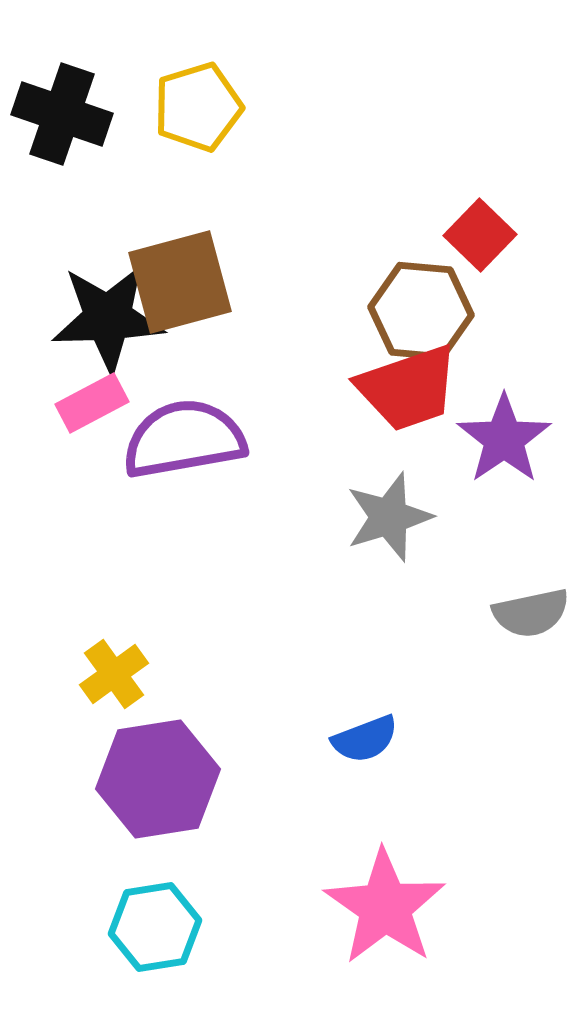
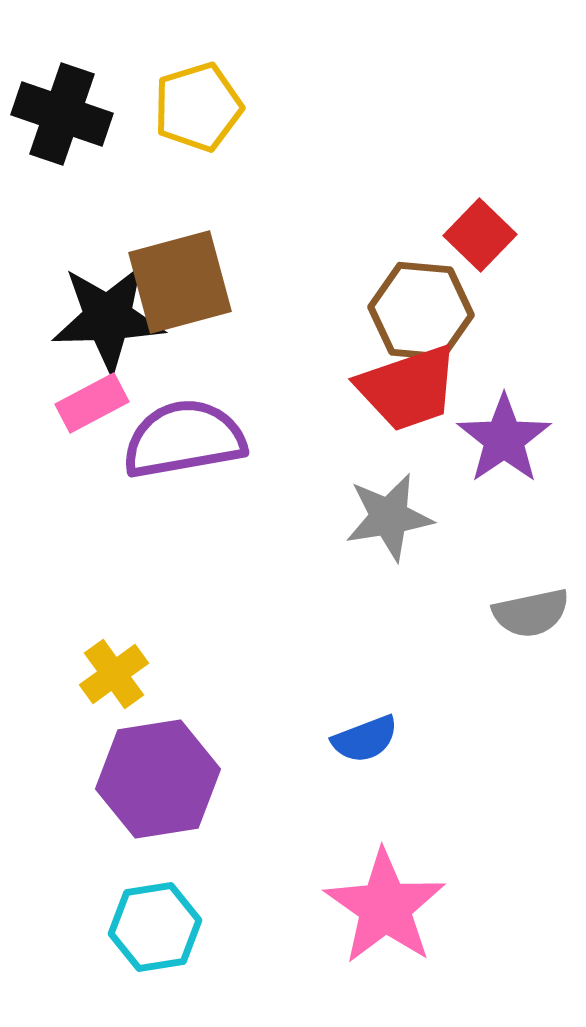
gray star: rotated 8 degrees clockwise
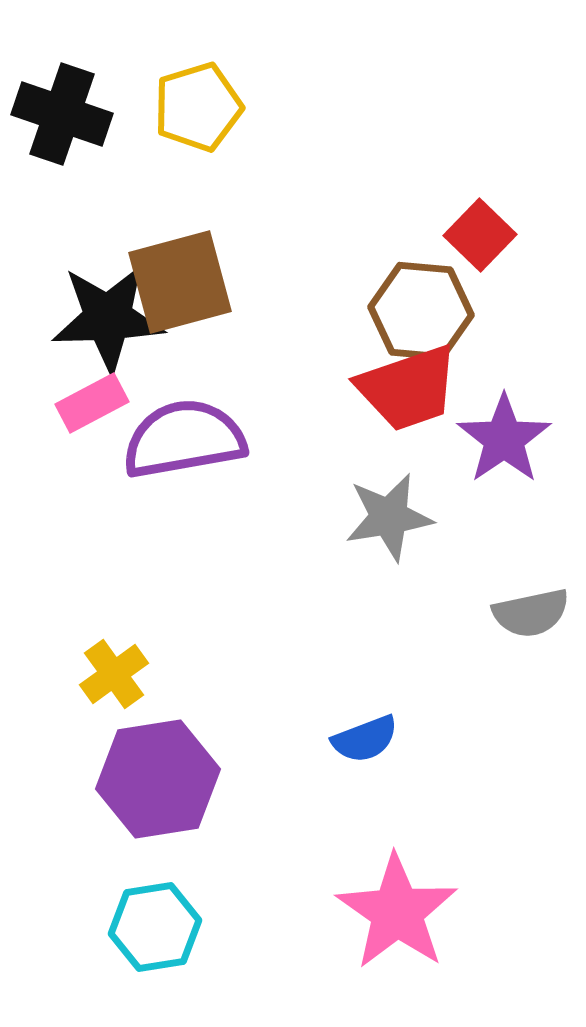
pink star: moved 12 px right, 5 px down
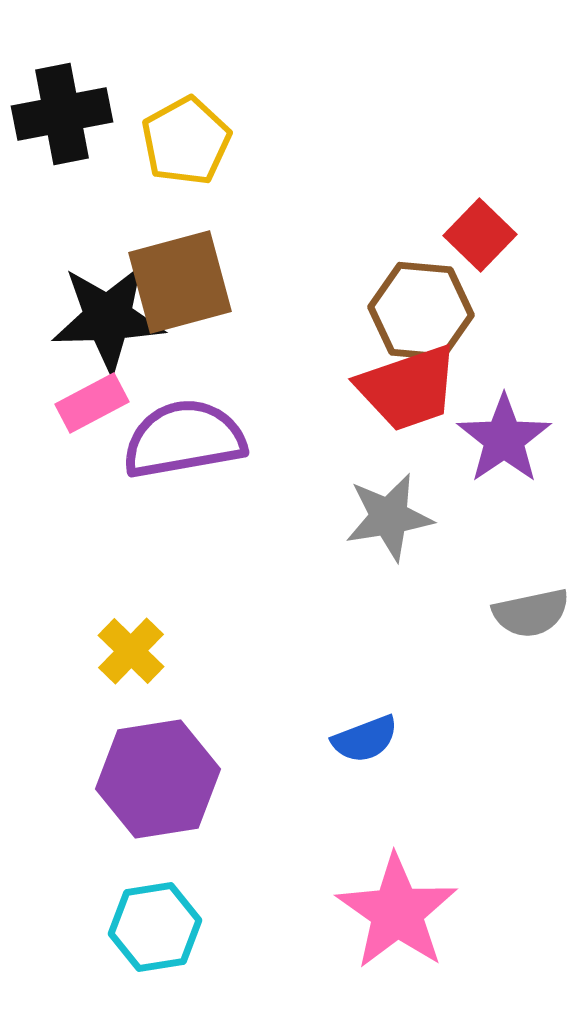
yellow pentagon: moved 12 px left, 34 px down; rotated 12 degrees counterclockwise
black cross: rotated 30 degrees counterclockwise
yellow cross: moved 17 px right, 23 px up; rotated 10 degrees counterclockwise
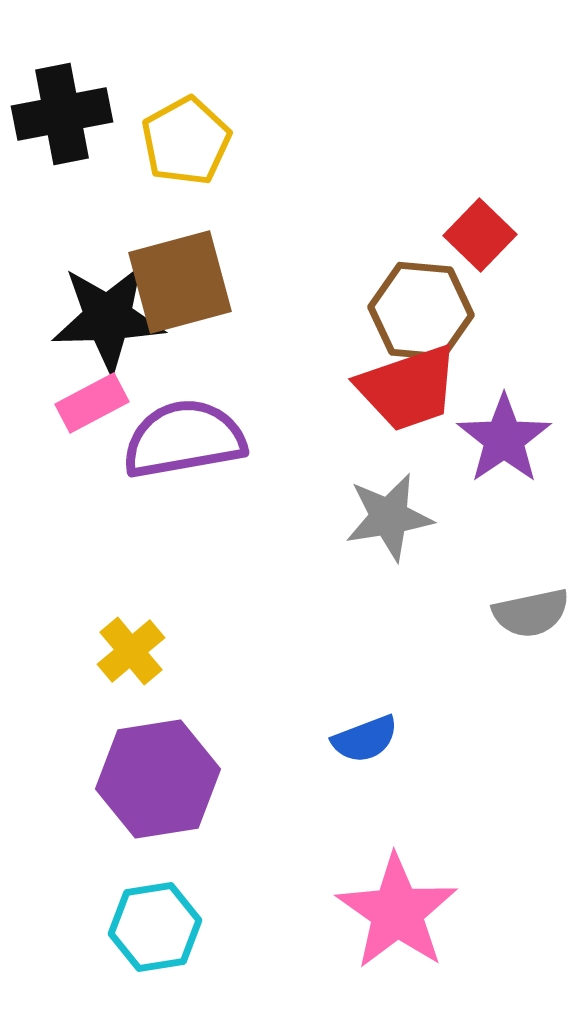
yellow cross: rotated 6 degrees clockwise
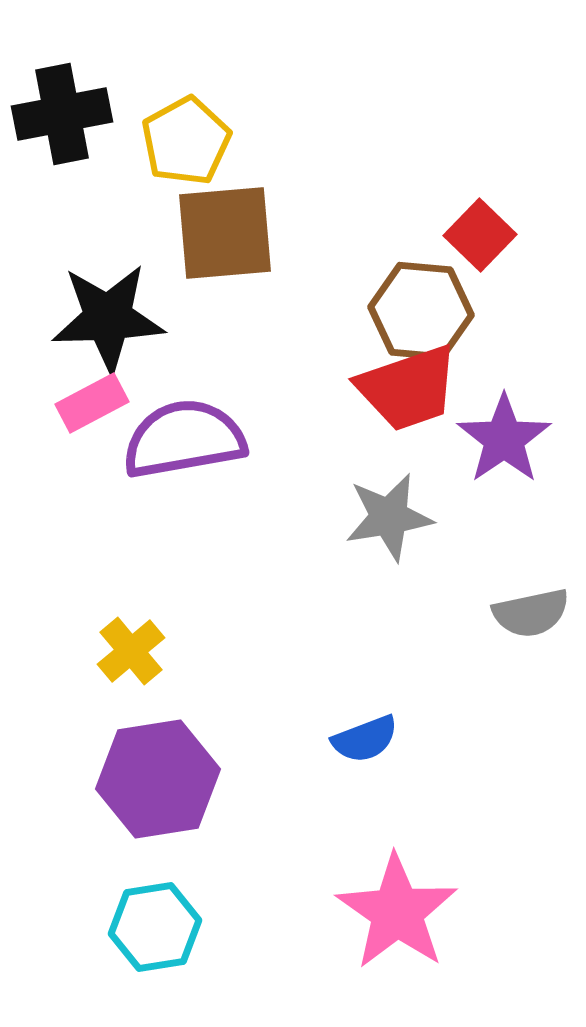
brown square: moved 45 px right, 49 px up; rotated 10 degrees clockwise
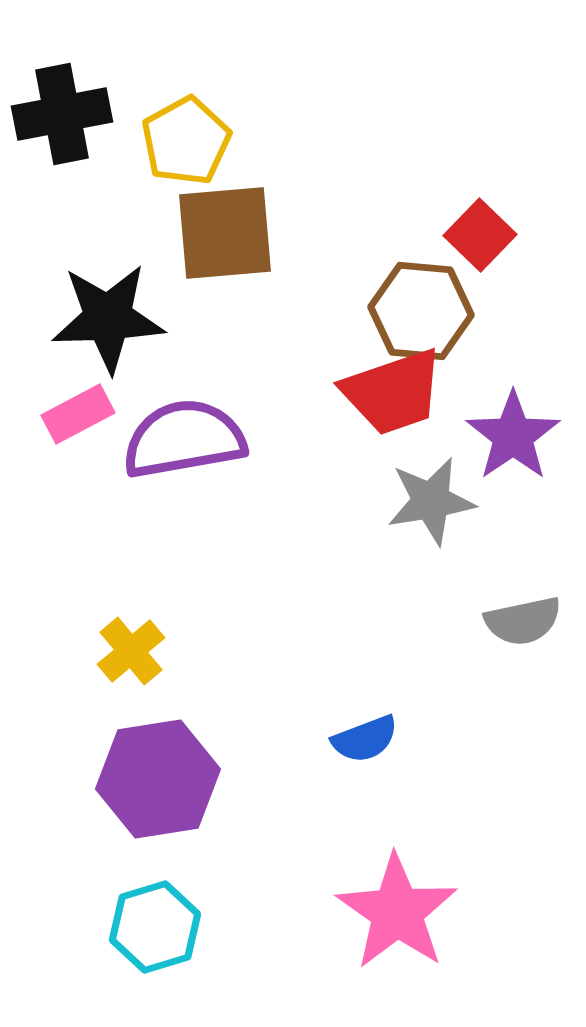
red trapezoid: moved 15 px left, 4 px down
pink rectangle: moved 14 px left, 11 px down
purple star: moved 9 px right, 3 px up
gray star: moved 42 px right, 16 px up
gray semicircle: moved 8 px left, 8 px down
cyan hexagon: rotated 8 degrees counterclockwise
